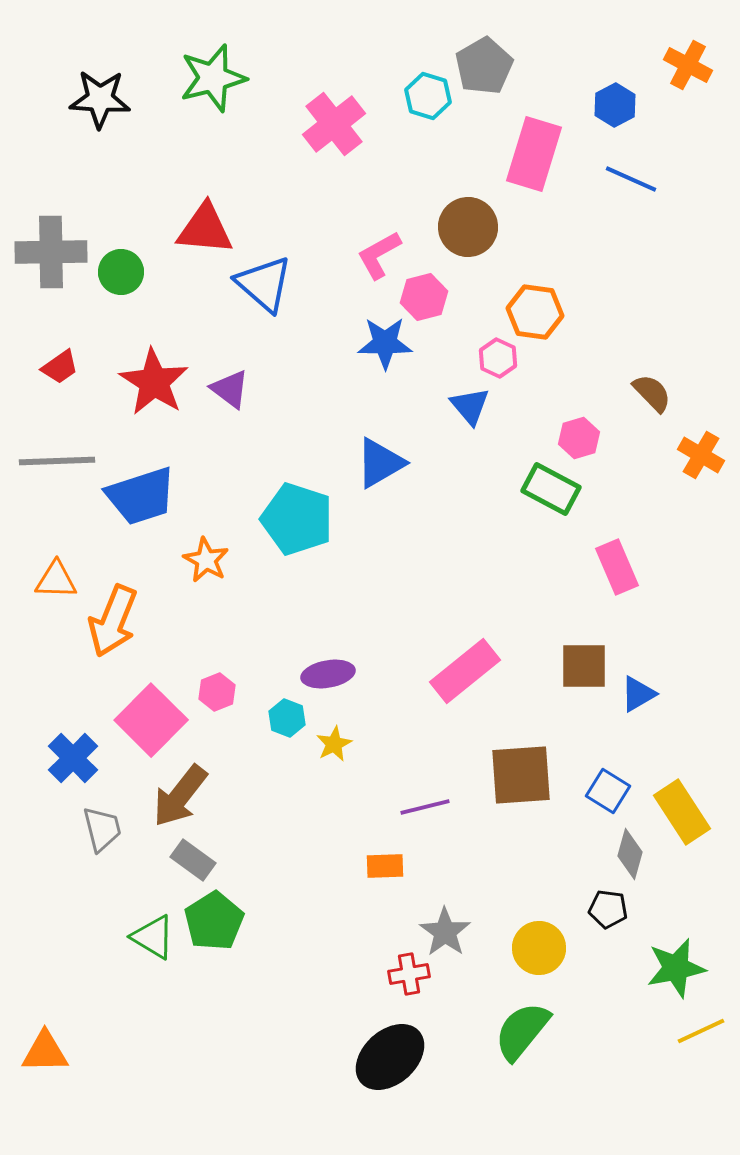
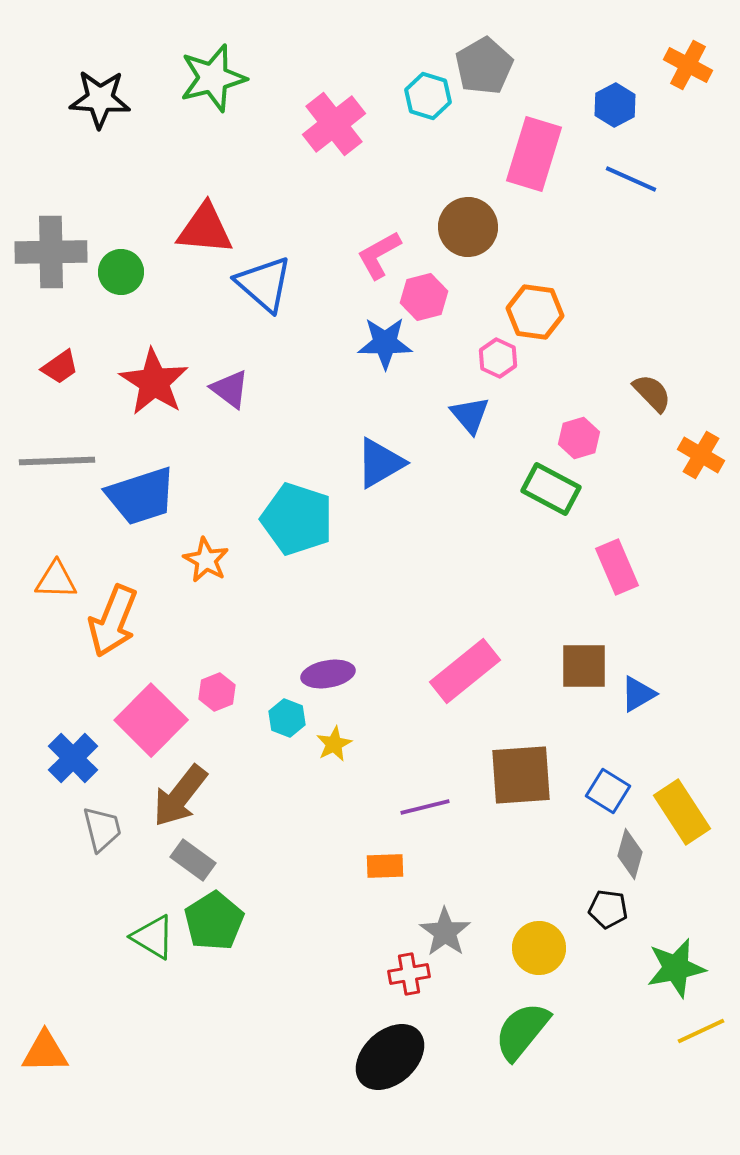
blue triangle at (470, 406): moved 9 px down
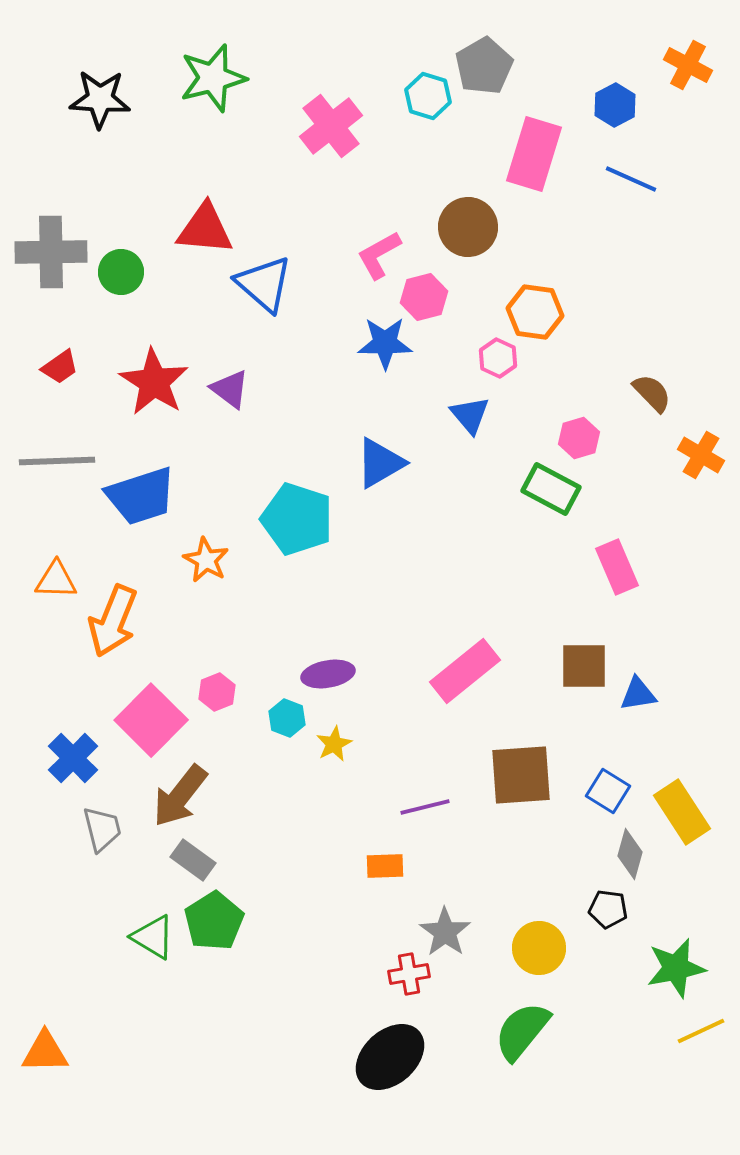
pink cross at (334, 124): moved 3 px left, 2 px down
blue triangle at (638, 694): rotated 21 degrees clockwise
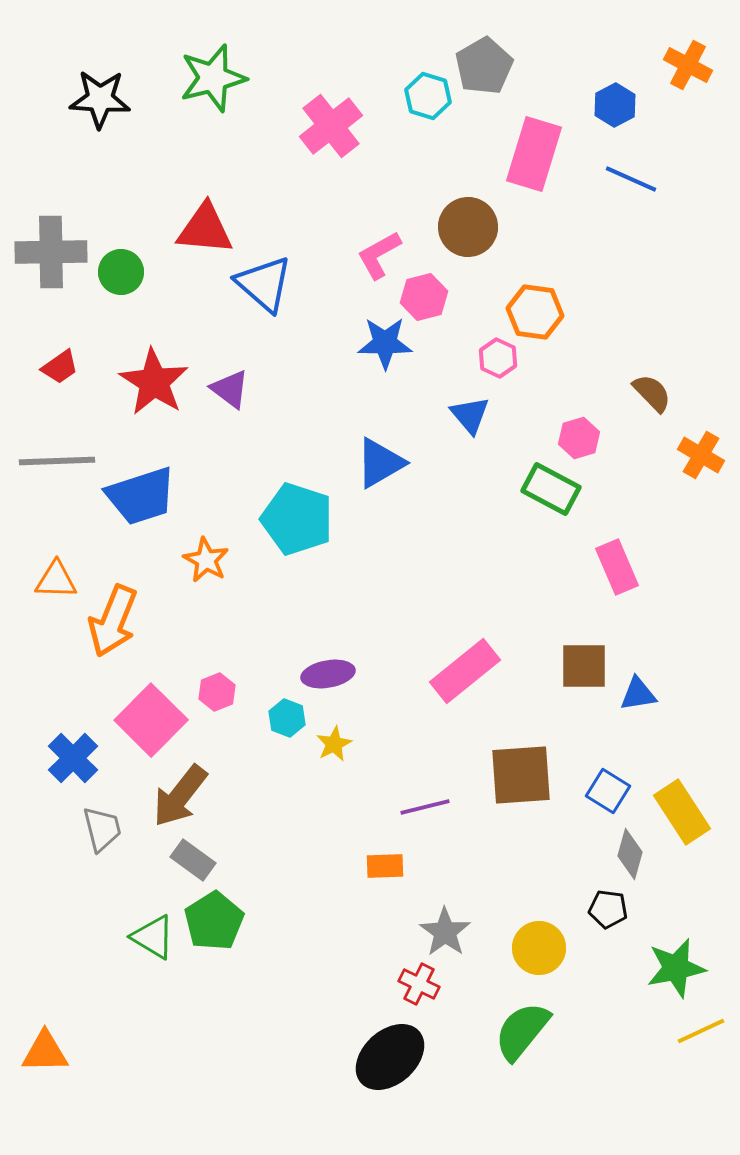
red cross at (409, 974): moved 10 px right, 10 px down; rotated 36 degrees clockwise
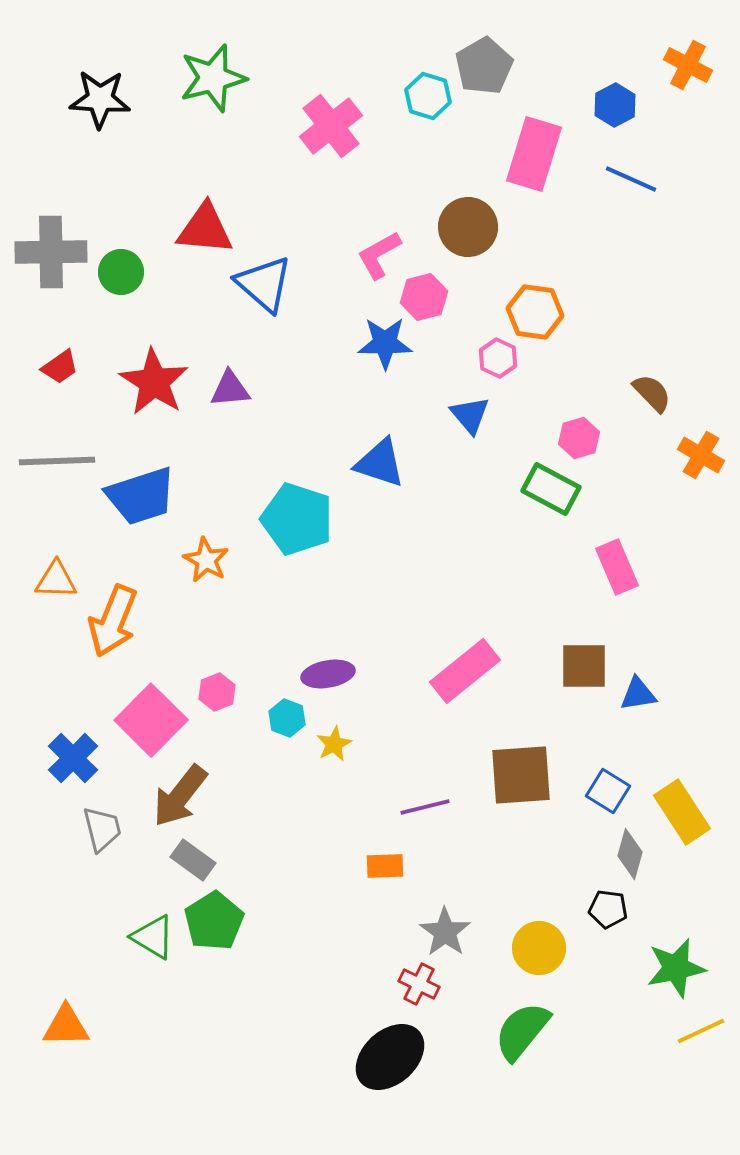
purple triangle at (230, 389): rotated 42 degrees counterclockwise
blue triangle at (380, 463): rotated 48 degrees clockwise
orange triangle at (45, 1052): moved 21 px right, 26 px up
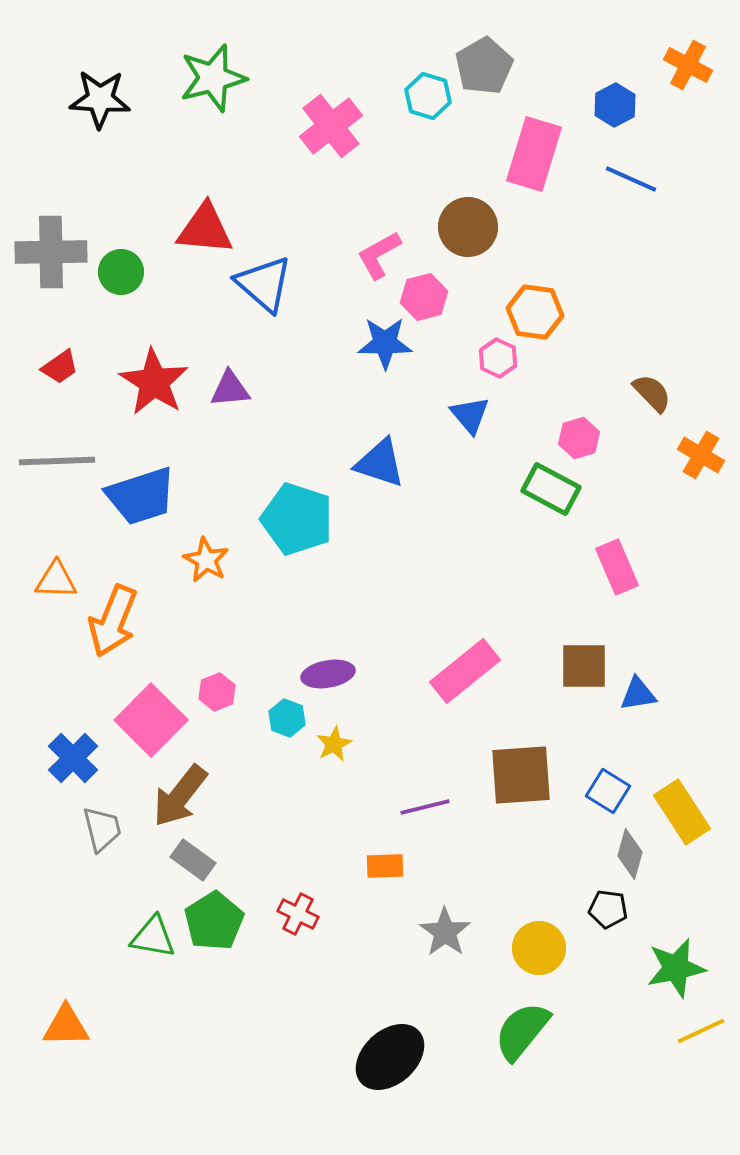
green triangle at (153, 937): rotated 21 degrees counterclockwise
red cross at (419, 984): moved 121 px left, 70 px up
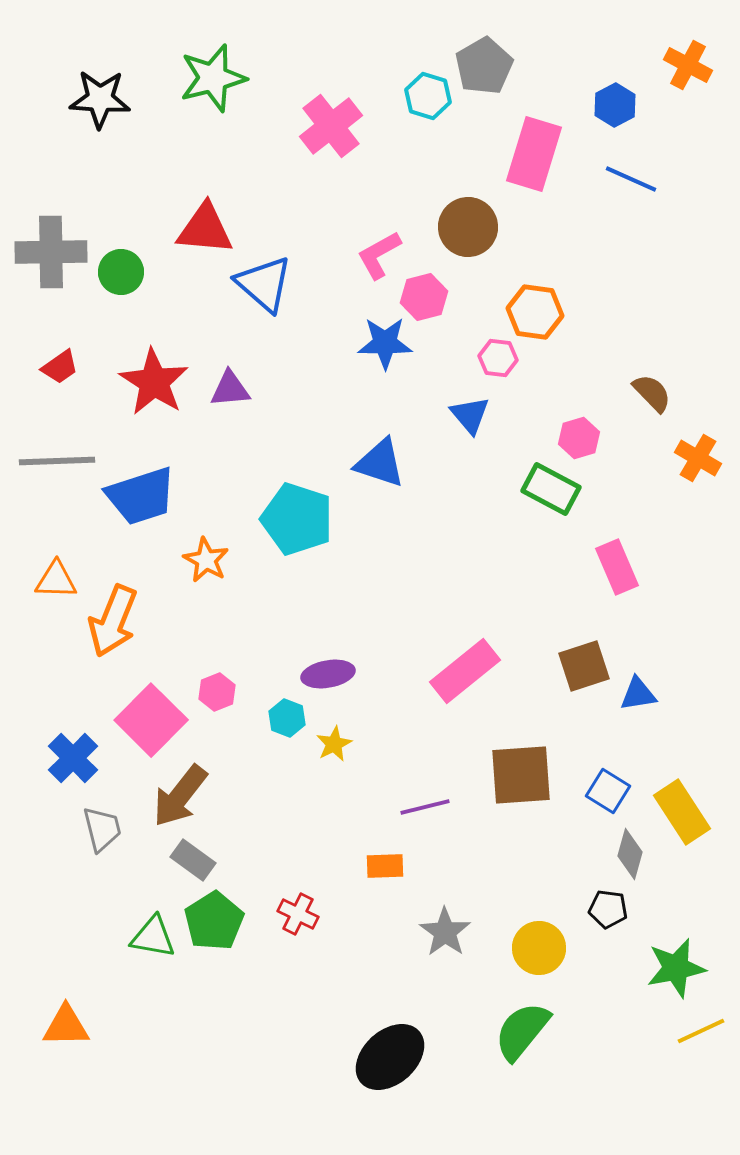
pink hexagon at (498, 358): rotated 18 degrees counterclockwise
orange cross at (701, 455): moved 3 px left, 3 px down
brown square at (584, 666): rotated 18 degrees counterclockwise
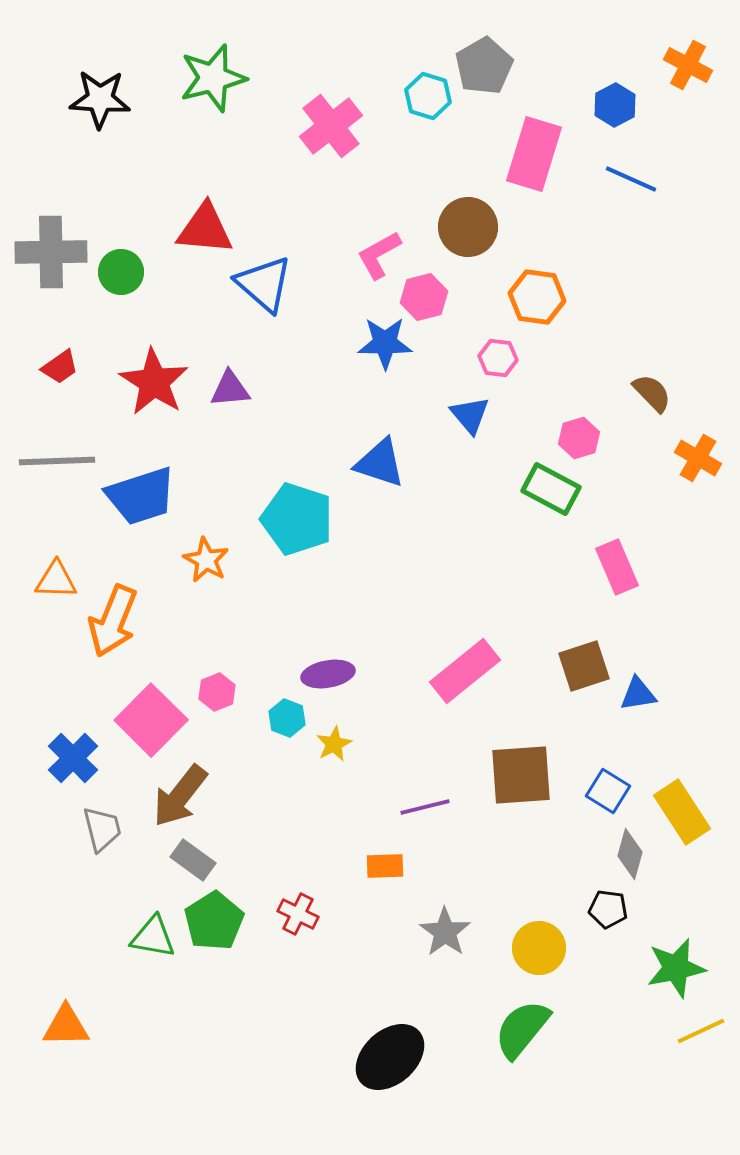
orange hexagon at (535, 312): moved 2 px right, 15 px up
green semicircle at (522, 1031): moved 2 px up
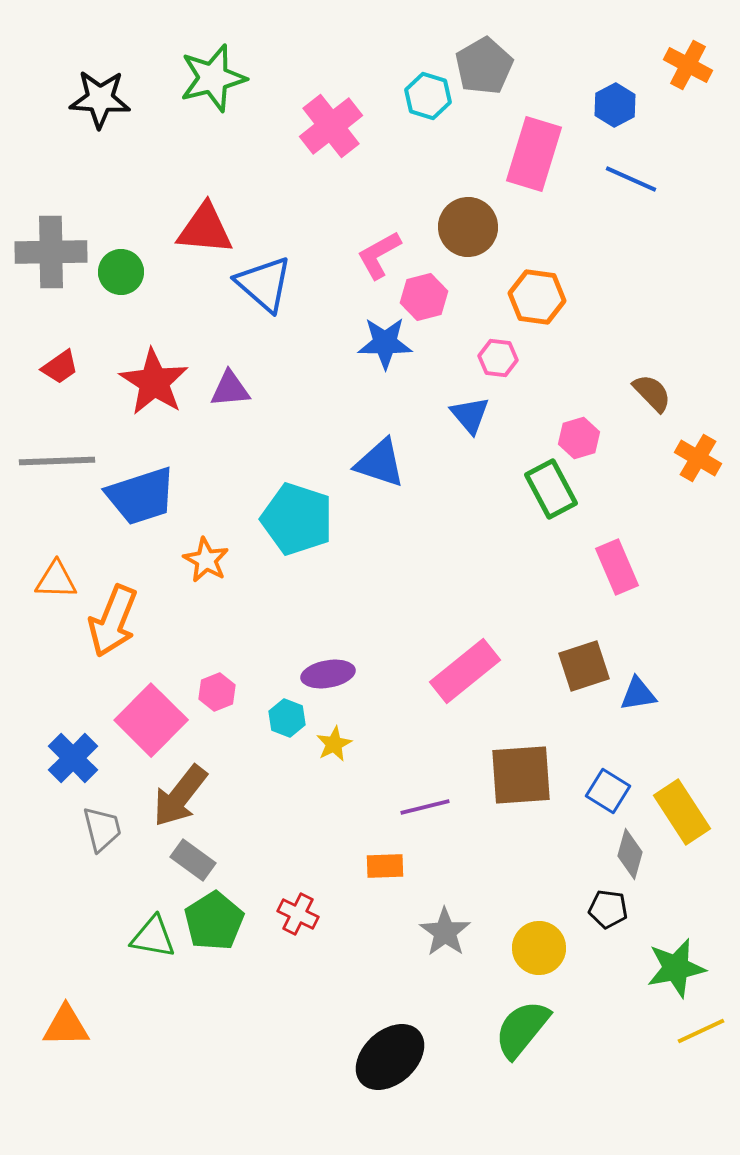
green rectangle at (551, 489): rotated 34 degrees clockwise
